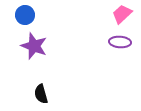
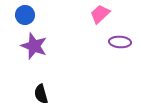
pink trapezoid: moved 22 px left
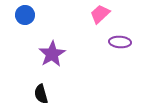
purple star: moved 18 px right, 8 px down; rotated 20 degrees clockwise
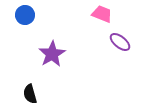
pink trapezoid: moved 2 px right; rotated 65 degrees clockwise
purple ellipse: rotated 35 degrees clockwise
black semicircle: moved 11 px left
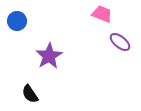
blue circle: moved 8 px left, 6 px down
purple star: moved 3 px left, 2 px down
black semicircle: rotated 18 degrees counterclockwise
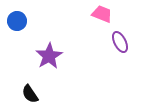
purple ellipse: rotated 25 degrees clockwise
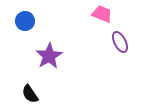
blue circle: moved 8 px right
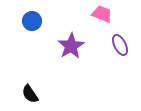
blue circle: moved 7 px right
purple ellipse: moved 3 px down
purple star: moved 22 px right, 10 px up
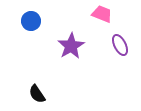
blue circle: moved 1 px left
black semicircle: moved 7 px right
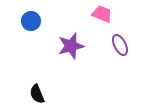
purple star: rotated 16 degrees clockwise
black semicircle: rotated 12 degrees clockwise
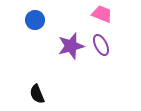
blue circle: moved 4 px right, 1 px up
purple ellipse: moved 19 px left
